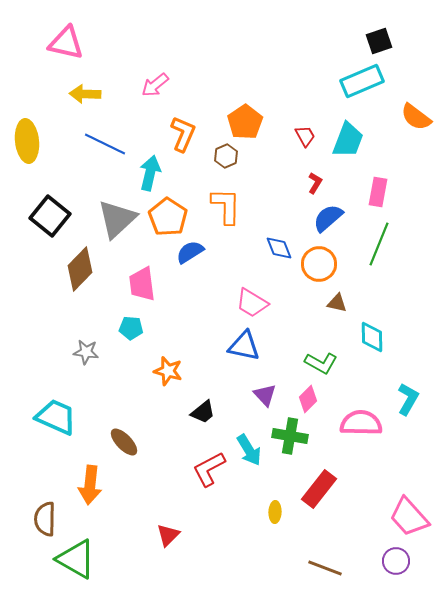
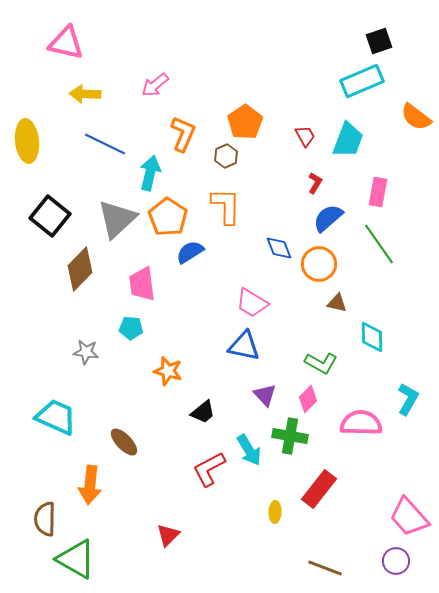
green line at (379, 244): rotated 57 degrees counterclockwise
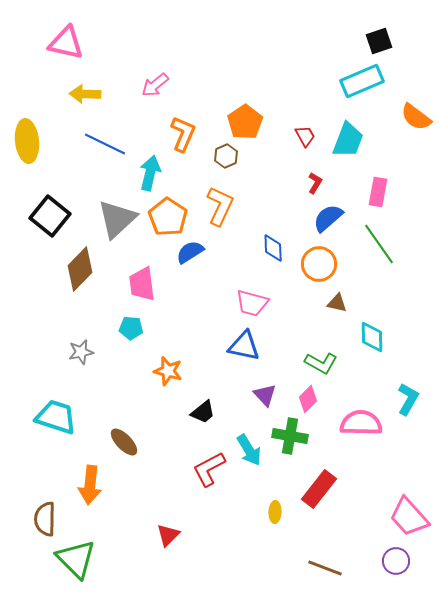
orange L-shape at (226, 206): moved 6 px left; rotated 24 degrees clockwise
blue diamond at (279, 248): moved 6 px left; rotated 20 degrees clockwise
pink trapezoid at (252, 303): rotated 16 degrees counterclockwise
gray star at (86, 352): moved 5 px left; rotated 20 degrees counterclockwise
cyan trapezoid at (56, 417): rotated 6 degrees counterclockwise
green triangle at (76, 559): rotated 15 degrees clockwise
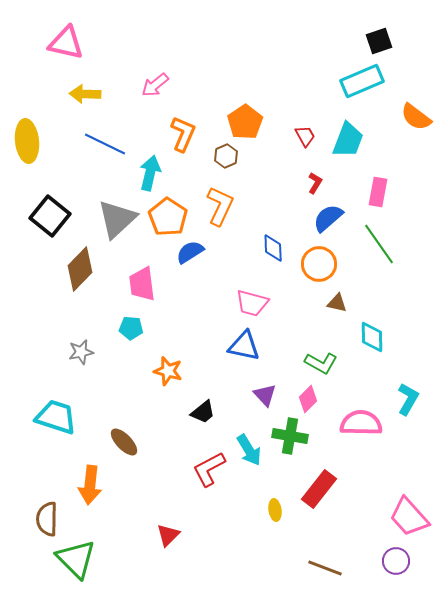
yellow ellipse at (275, 512): moved 2 px up; rotated 10 degrees counterclockwise
brown semicircle at (45, 519): moved 2 px right
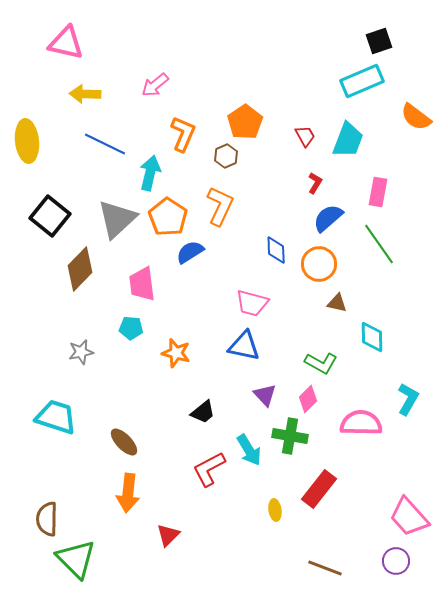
blue diamond at (273, 248): moved 3 px right, 2 px down
orange star at (168, 371): moved 8 px right, 18 px up
orange arrow at (90, 485): moved 38 px right, 8 px down
